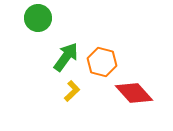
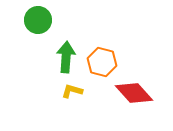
green circle: moved 2 px down
green arrow: rotated 32 degrees counterclockwise
yellow L-shape: rotated 120 degrees counterclockwise
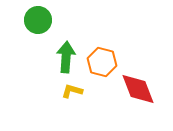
red diamond: moved 4 px right, 4 px up; rotated 21 degrees clockwise
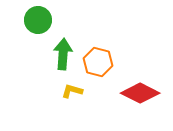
green arrow: moved 3 px left, 3 px up
orange hexagon: moved 4 px left
red diamond: moved 2 px right, 4 px down; rotated 42 degrees counterclockwise
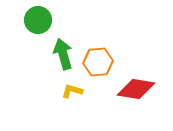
green arrow: rotated 20 degrees counterclockwise
orange hexagon: rotated 20 degrees counterclockwise
red diamond: moved 4 px left, 4 px up; rotated 18 degrees counterclockwise
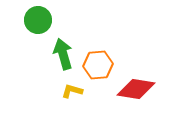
orange hexagon: moved 3 px down
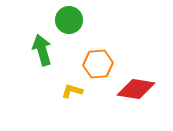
green circle: moved 31 px right
green arrow: moved 21 px left, 4 px up
orange hexagon: moved 1 px up
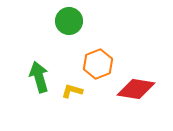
green circle: moved 1 px down
green arrow: moved 3 px left, 27 px down
orange hexagon: rotated 16 degrees counterclockwise
